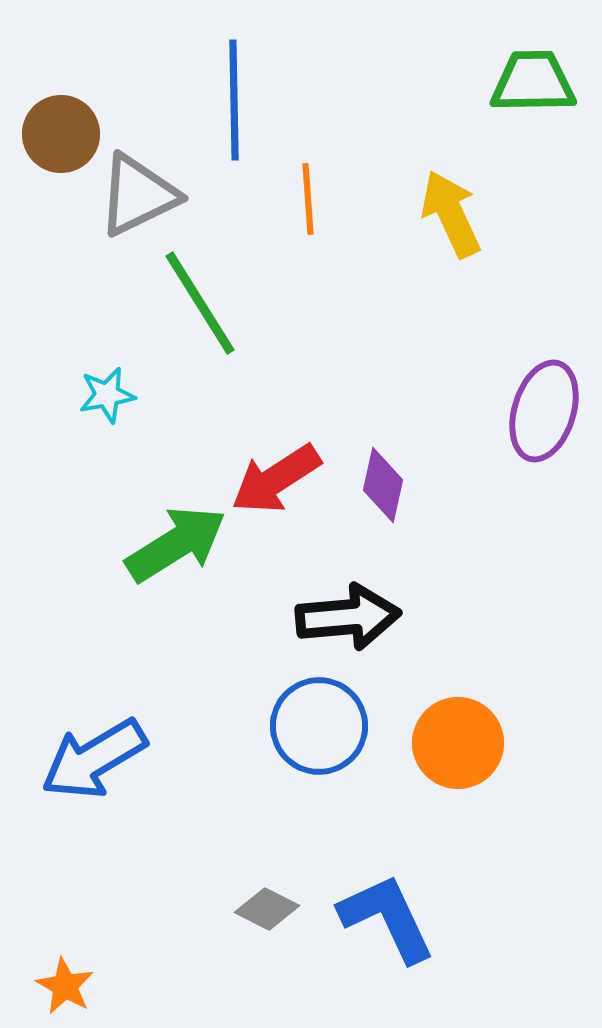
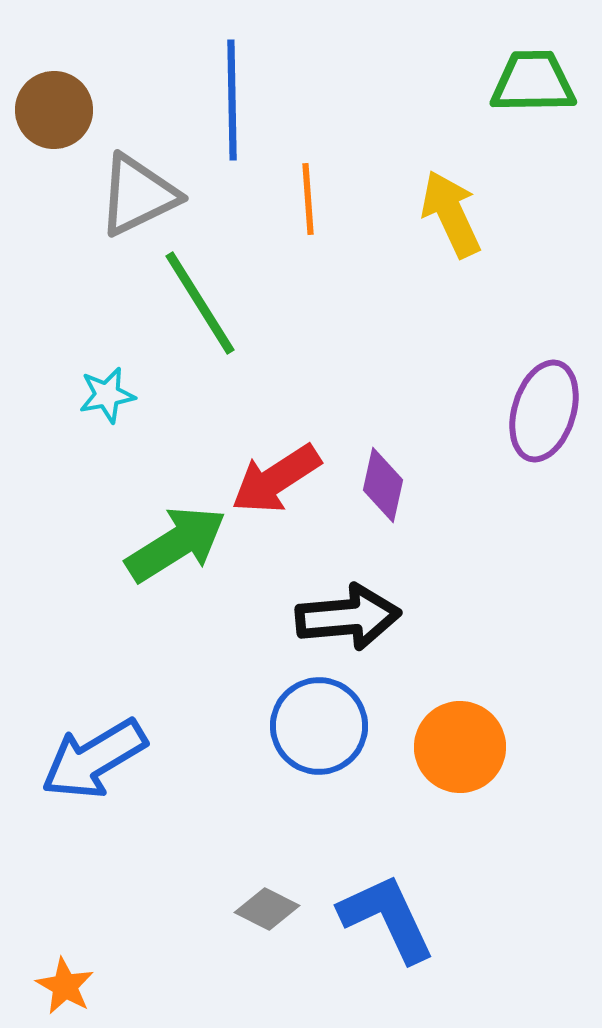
blue line: moved 2 px left
brown circle: moved 7 px left, 24 px up
orange circle: moved 2 px right, 4 px down
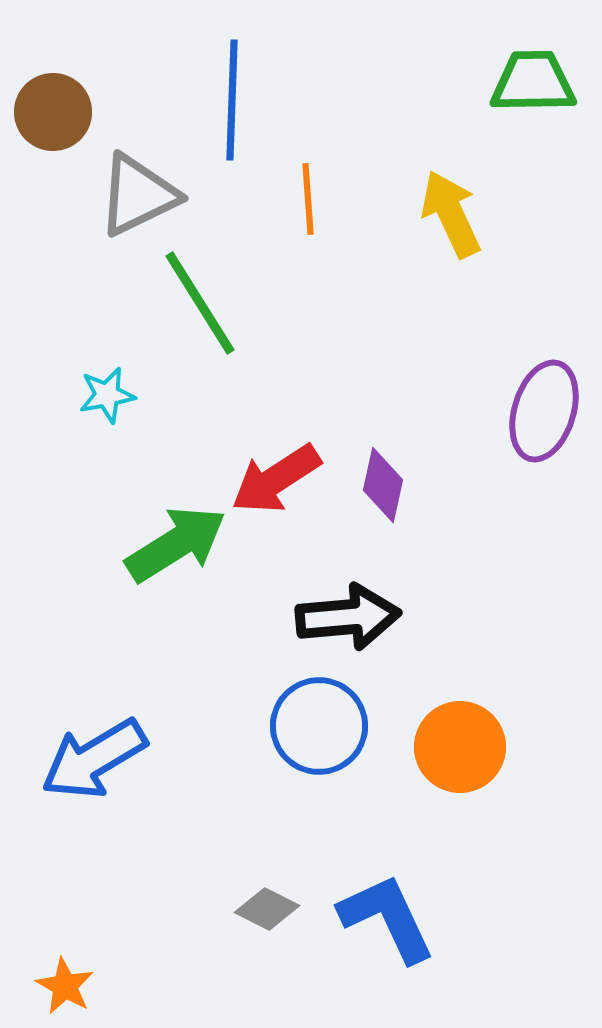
blue line: rotated 3 degrees clockwise
brown circle: moved 1 px left, 2 px down
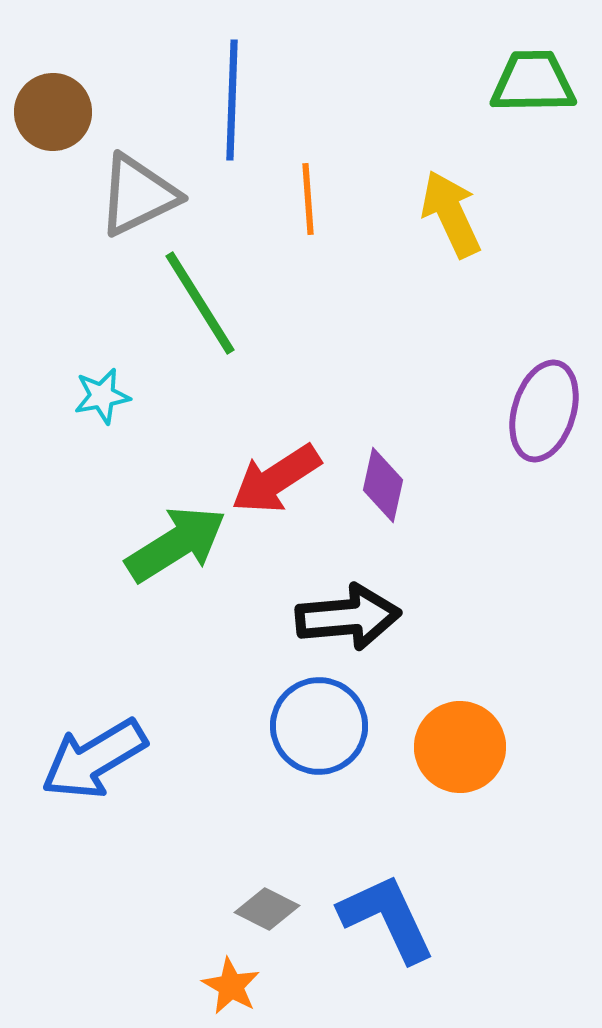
cyan star: moved 5 px left, 1 px down
orange star: moved 166 px right
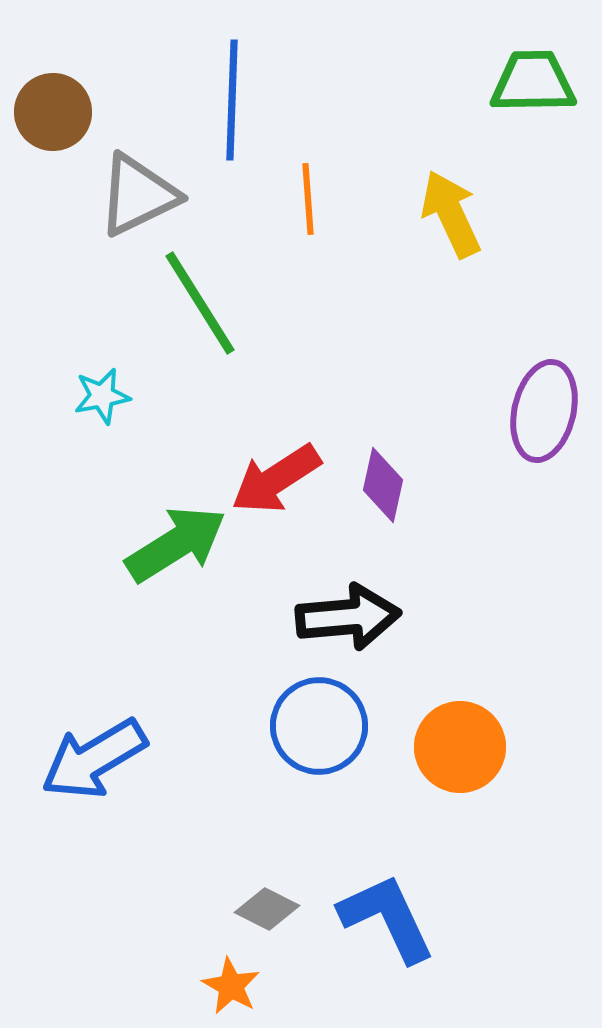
purple ellipse: rotated 4 degrees counterclockwise
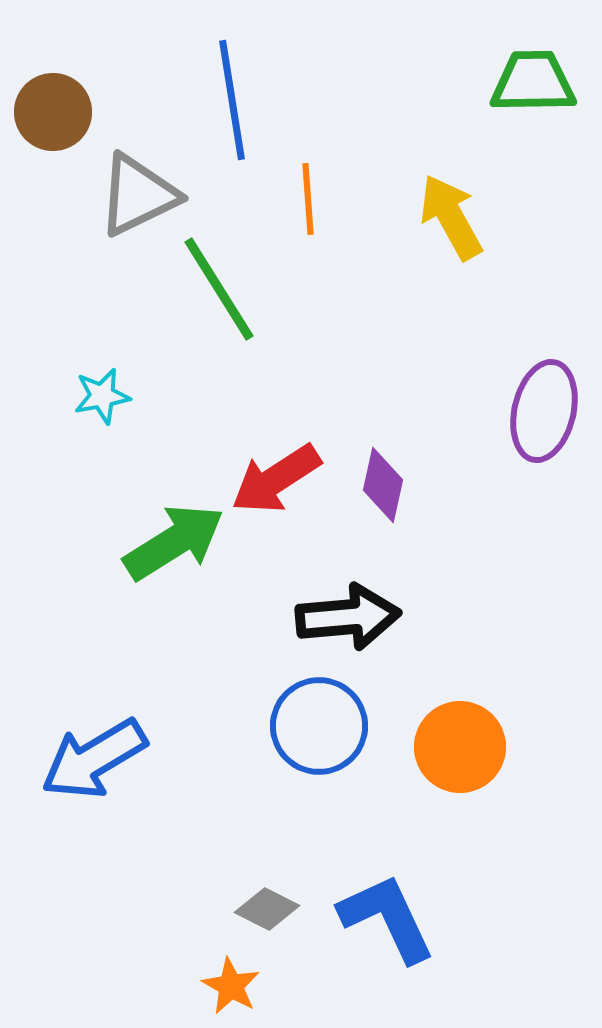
blue line: rotated 11 degrees counterclockwise
yellow arrow: moved 3 px down; rotated 4 degrees counterclockwise
green line: moved 19 px right, 14 px up
green arrow: moved 2 px left, 2 px up
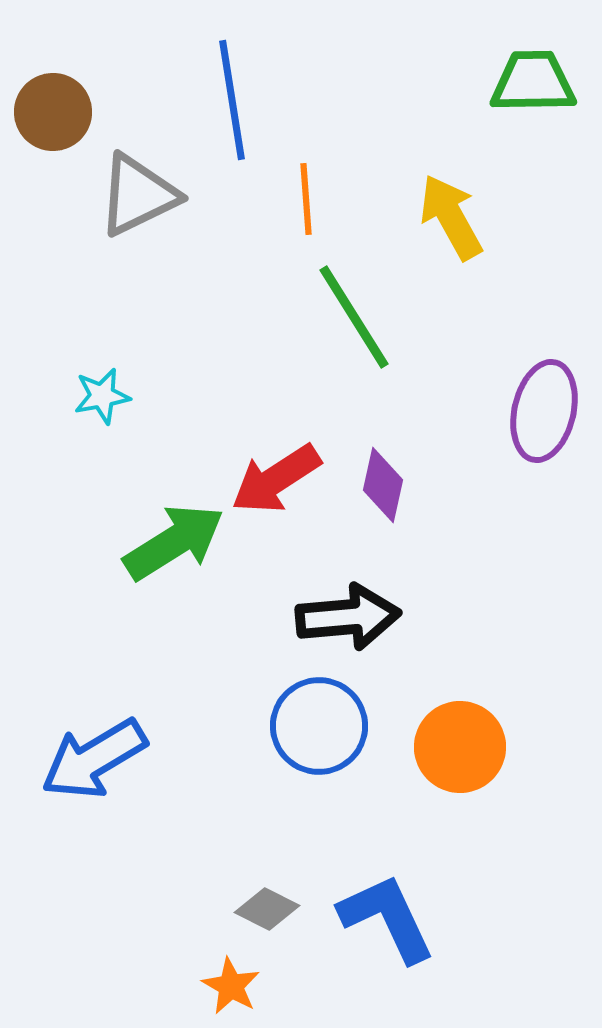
orange line: moved 2 px left
green line: moved 135 px right, 28 px down
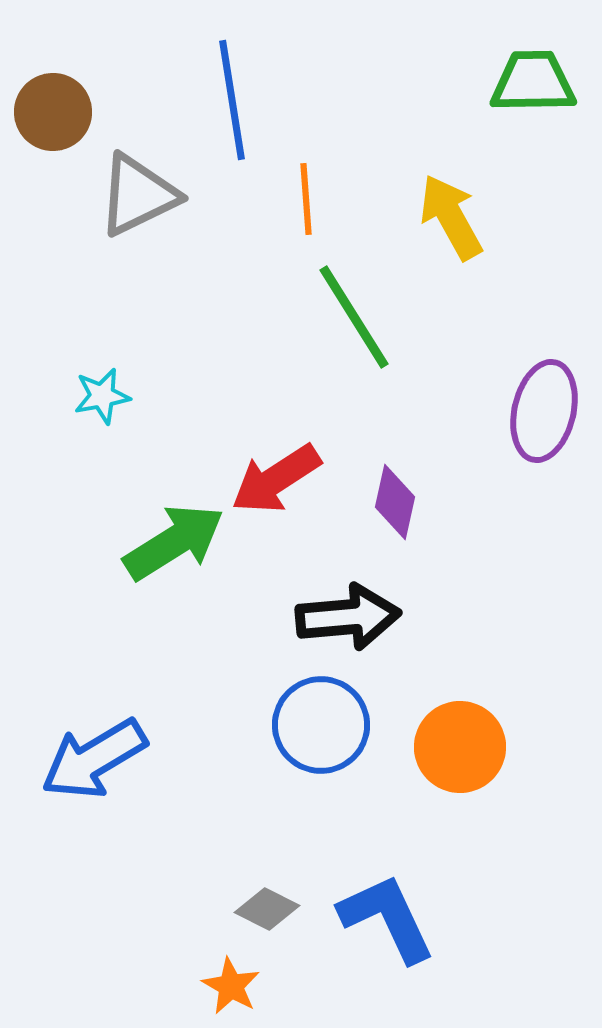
purple diamond: moved 12 px right, 17 px down
blue circle: moved 2 px right, 1 px up
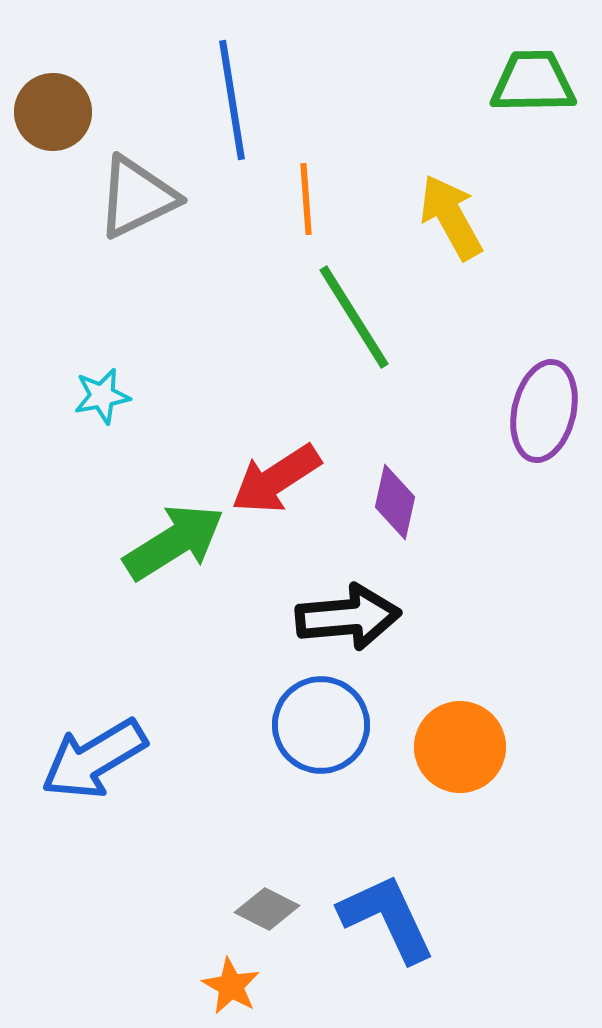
gray triangle: moved 1 px left, 2 px down
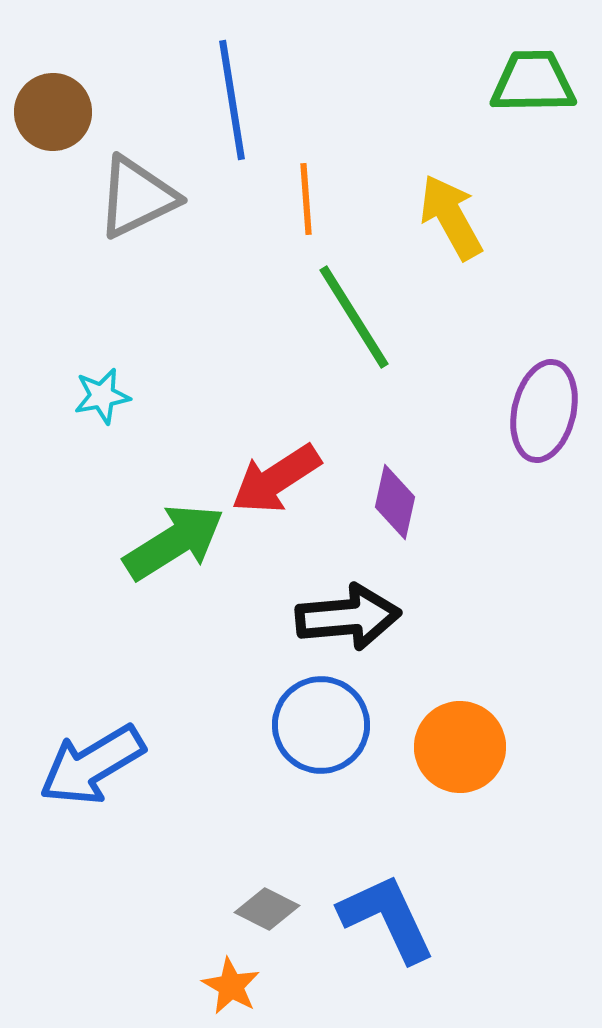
blue arrow: moved 2 px left, 6 px down
